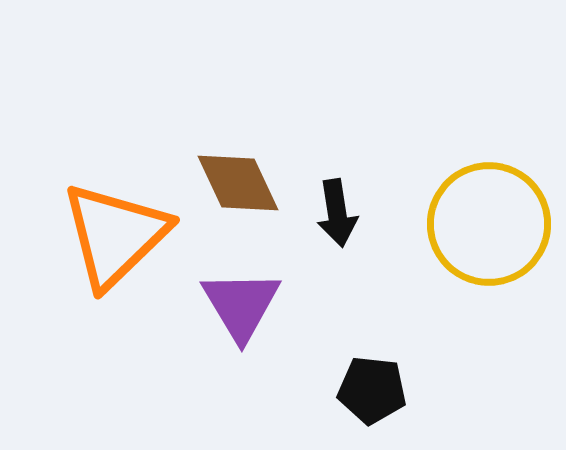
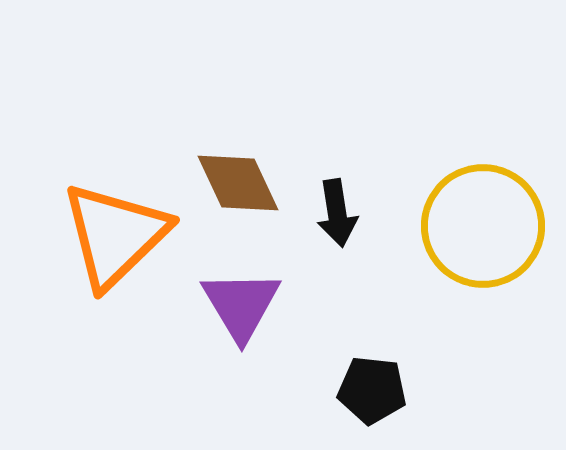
yellow circle: moved 6 px left, 2 px down
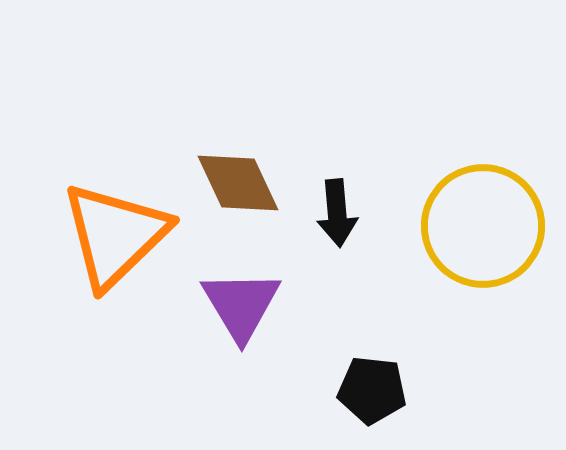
black arrow: rotated 4 degrees clockwise
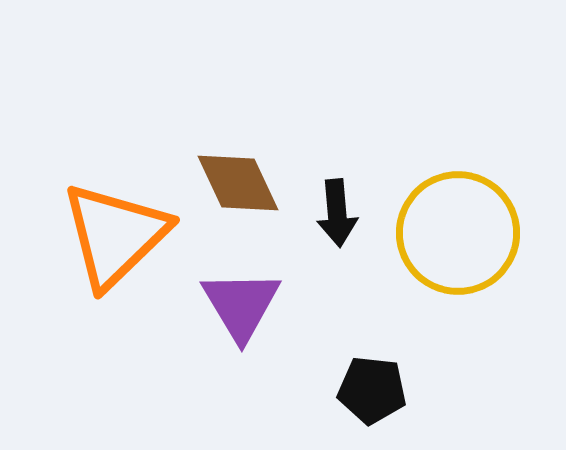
yellow circle: moved 25 px left, 7 px down
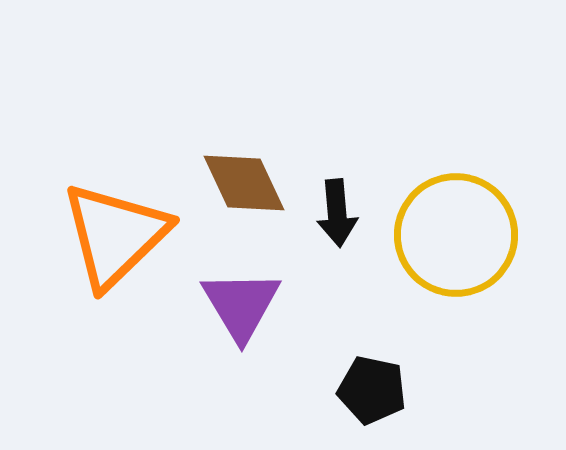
brown diamond: moved 6 px right
yellow circle: moved 2 px left, 2 px down
black pentagon: rotated 6 degrees clockwise
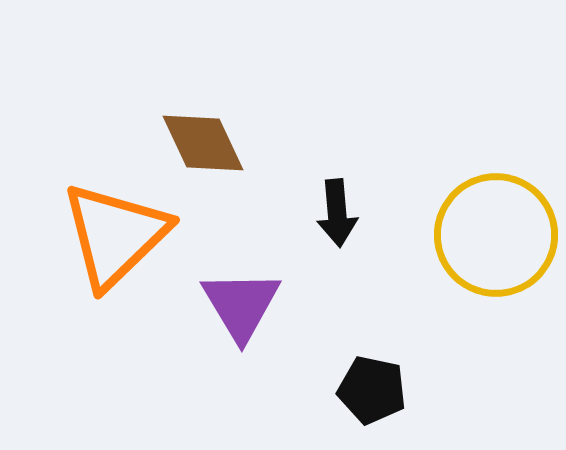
brown diamond: moved 41 px left, 40 px up
yellow circle: moved 40 px right
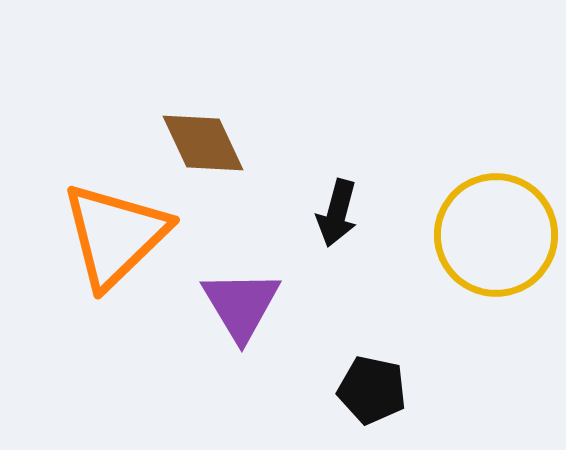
black arrow: rotated 20 degrees clockwise
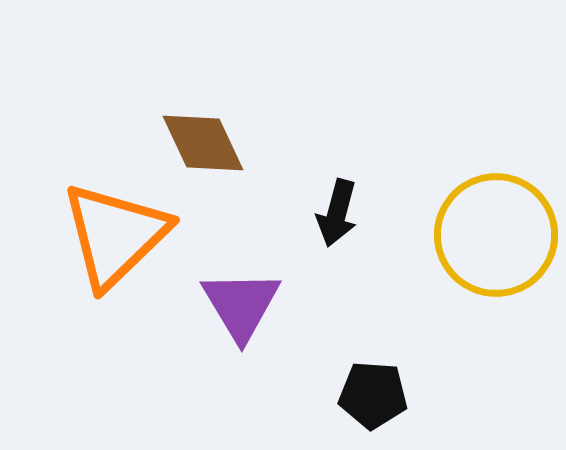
black pentagon: moved 1 px right, 5 px down; rotated 8 degrees counterclockwise
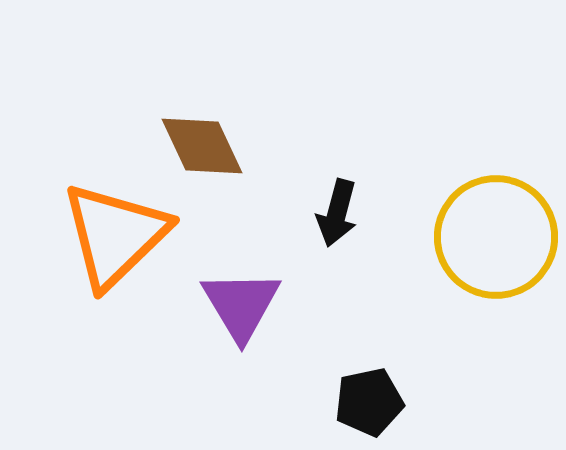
brown diamond: moved 1 px left, 3 px down
yellow circle: moved 2 px down
black pentagon: moved 4 px left, 7 px down; rotated 16 degrees counterclockwise
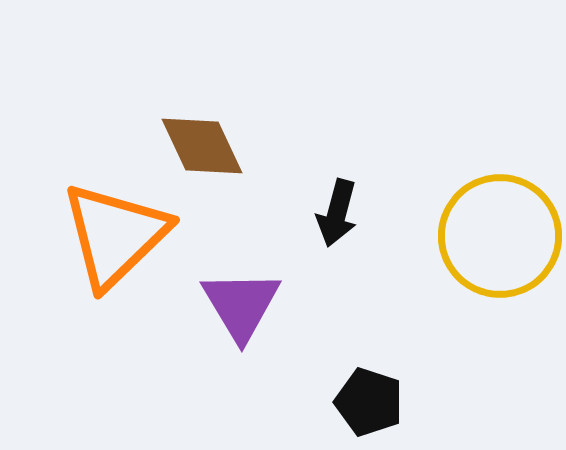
yellow circle: moved 4 px right, 1 px up
black pentagon: rotated 30 degrees clockwise
